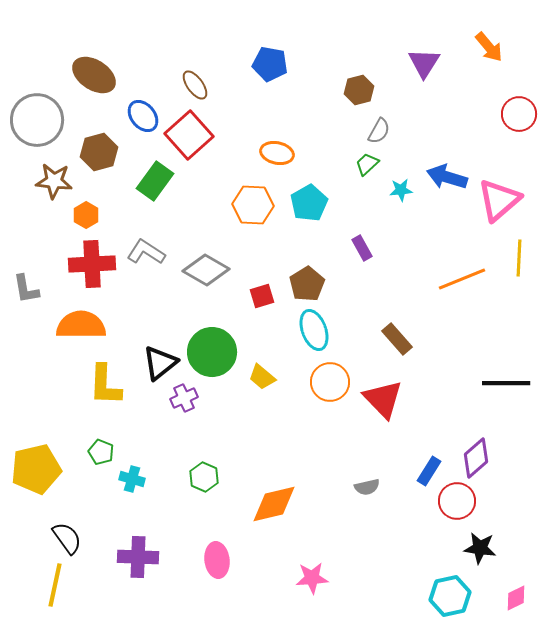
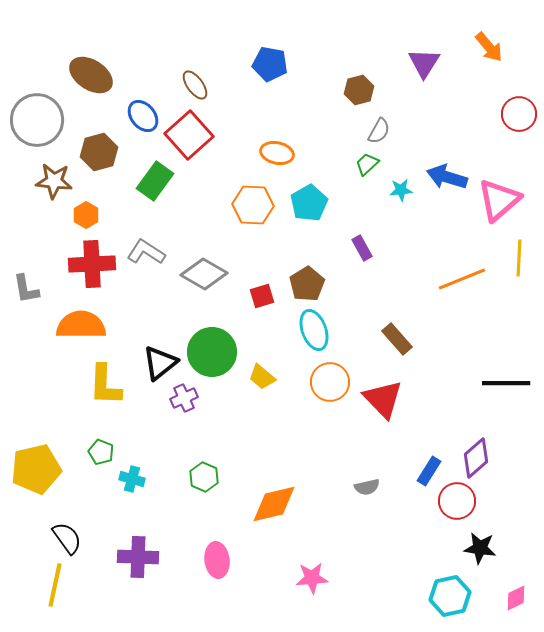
brown ellipse at (94, 75): moved 3 px left
gray diamond at (206, 270): moved 2 px left, 4 px down
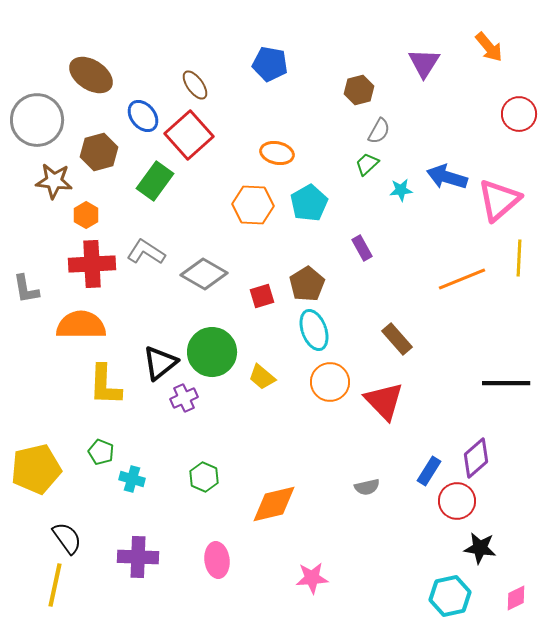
red triangle at (383, 399): moved 1 px right, 2 px down
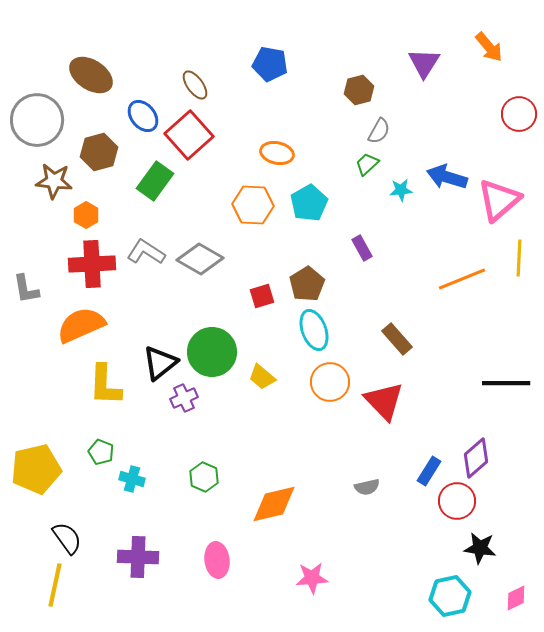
gray diamond at (204, 274): moved 4 px left, 15 px up
orange semicircle at (81, 325): rotated 24 degrees counterclockwise
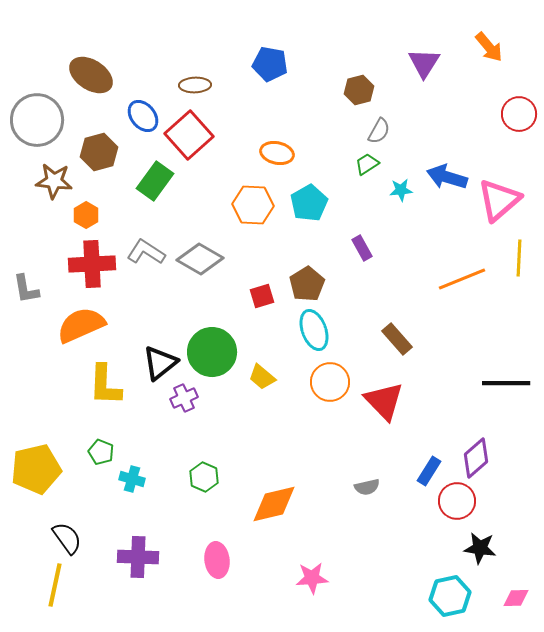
brown ellipse at (195, 85): rotated 56 degrees counterclockwise
green trapezoid at (367, 164): rotated 10 degrees clockwise
pink diamond at (516, 598): rotated 24 degrees clockwise
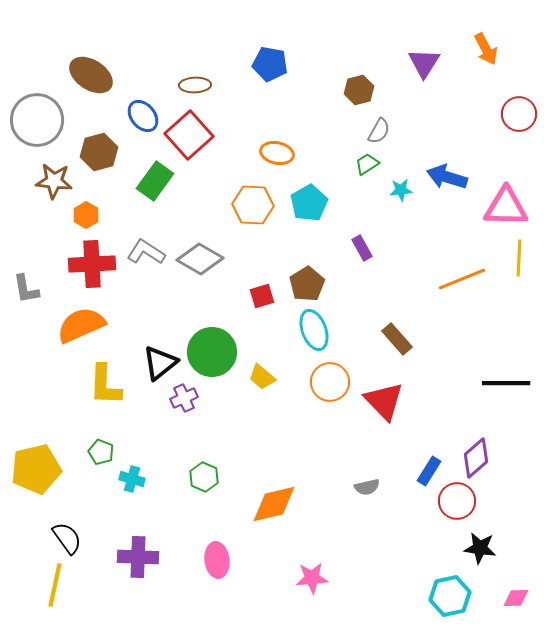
orange arrow at (489, 47): moved 3 px left, 2 px down; rotated 12 degrees clockwise
pink triangle at (499, 200): moved 7 px right, 7 px down; rotated 42 degrees clockwise
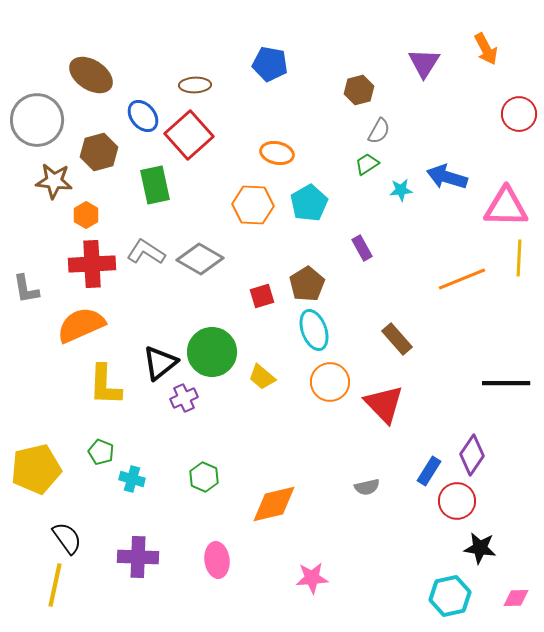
green rectangle at (155, 181): moved 4 px down; rotated 48 degrees counterclockwise
red triangle at (384, 401): moved 3 px down
purple diamond at (476, 458): moved 4 px left, 3 px up; rotated 15 degrees counterclockwise
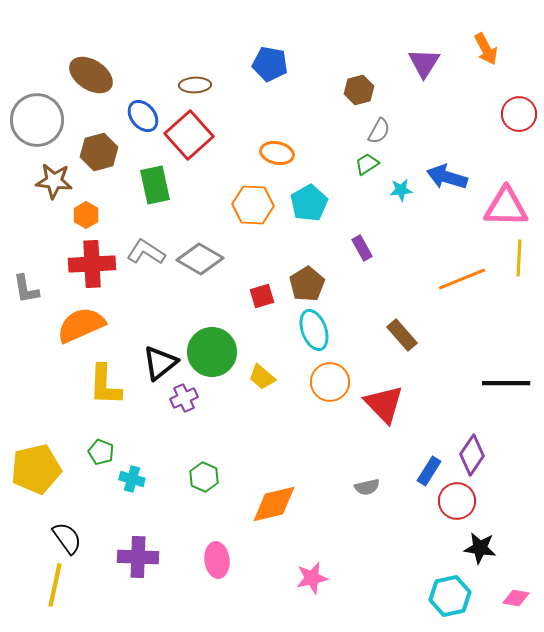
brown rectangle at (397, 339): moved 5 px right, 4 px up
pink star at (312, 578): rotated 8 degrees counterclockwise
pink diamond at (516, 598): rotated 12 degrees clockwise
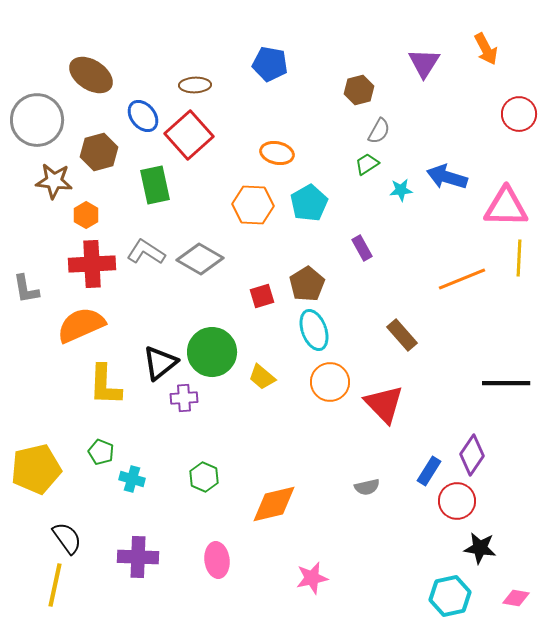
purple cross at (184, 398): rotated 20 degrees clockwise
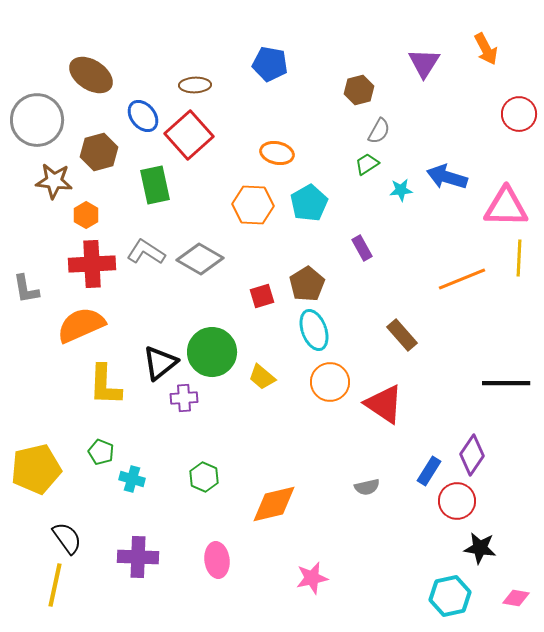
red triangle at (384, 404): rotated 12 degrees counterclockwise
